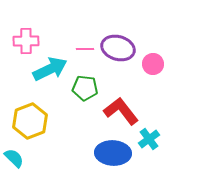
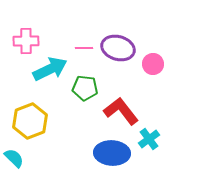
pink line: moved 1 px left, 1 px up
blue ellipse: moved 1 px left
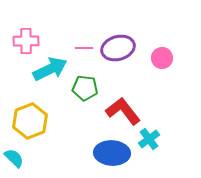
purple ellipse: rotated 32 degrees counterclockwise
pink circle: moved 9 px right, 6 px up
red L-shape: moved 2 px right
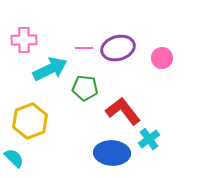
pink cross: moved 2 px left, 1 px up
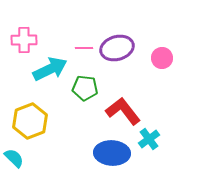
purple ellipse: moved 1 px left
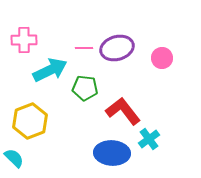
cyan arrow: moved 1 px down
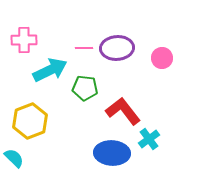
purple ellipse: rotated 12 degrees clockwise
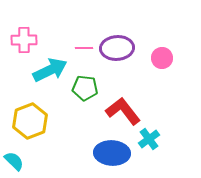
cyan semicircle: moved 3 px down
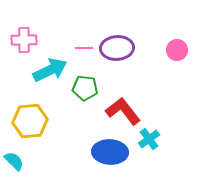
pink circle: moved 15 px right, 8 px up
yellow hexagon: rotated 16 degrees clockwise
blue ellipse: moved 2 px left, 1 px up
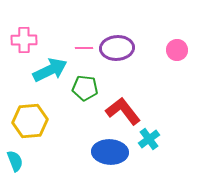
cyan semicircle: moved 1 px right; rotated 25 degrees clockwise
